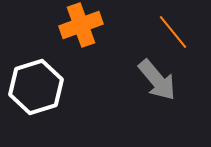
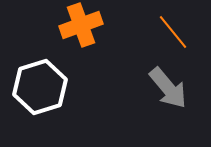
gray arrow: moved 11 px right, 8 px down
white hexagon: moved 4 px right
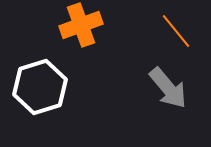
orange line: moved 3 px right, 1 px up
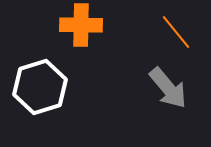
orange cross: rotated 21 degrees clockwise
orange line: moved 1 px down
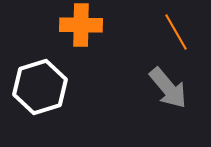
orange line: rotated 9 degrees clockwise
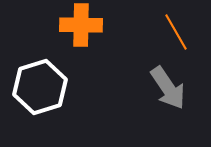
gray arrow: rotated 6 degrees clockwise
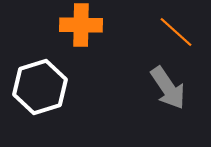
orange line: rotated 18 degrees counterclockwise
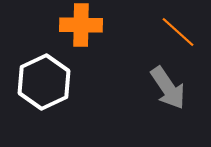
orange line: moved 2 px right
white hexagon: moved 4 px right, 5 px up; rotated 8 degrees counterclockwise
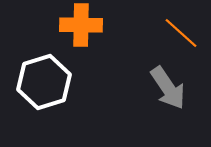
orange line: moved 3 px right, 1 px down
white hexagon: rotated 8 degrees clockwise
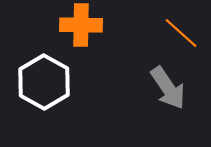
white hexagon: rotated 14 degrees counterclockwise
